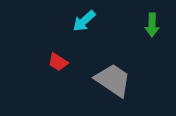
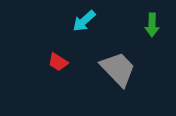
gray trapezoid: moved 5 px right, 11 px up; rotated 12 degrees clockwise
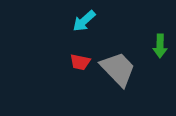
green arrow: moved 8 px right, 21 px down
red trapezoid: moved 22 px right; rotated 20 degrees counterclockwise
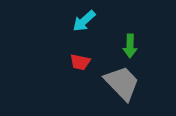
green arrow: moved 30 px left
gray trapezoid: moved 4 px right, 14 px down
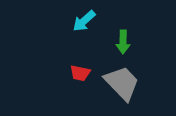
green arrow: moved 7 px left, 4 px up
red trapezoid: moved 11 px down
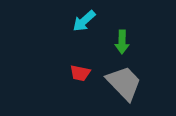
green arrow: moved 1 px left
gray trapezoid: moved 2 px right
